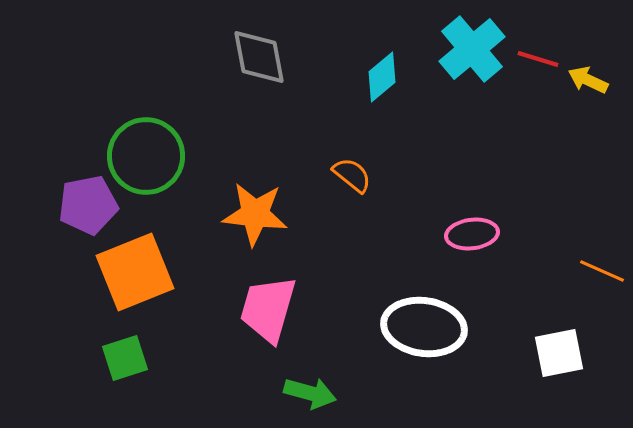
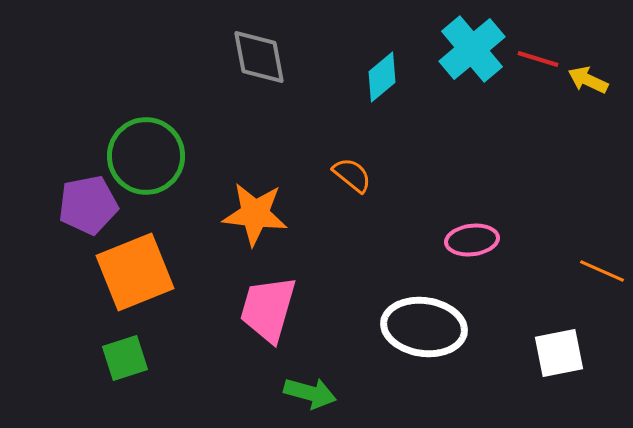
pink ellipse: moved 6 px down
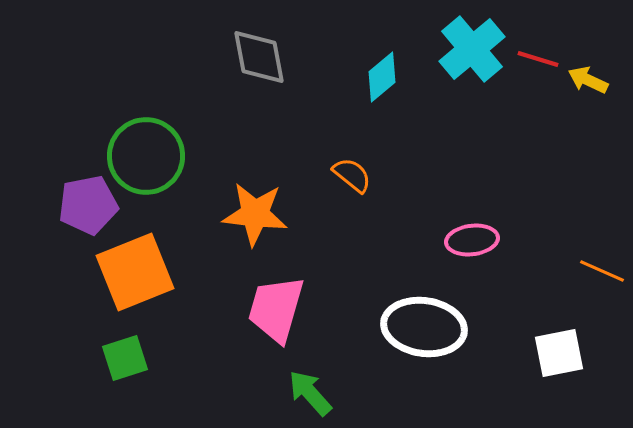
pink trapezoid: moved 8 px right
green arrow: rotated 147 degrees counterclockwise
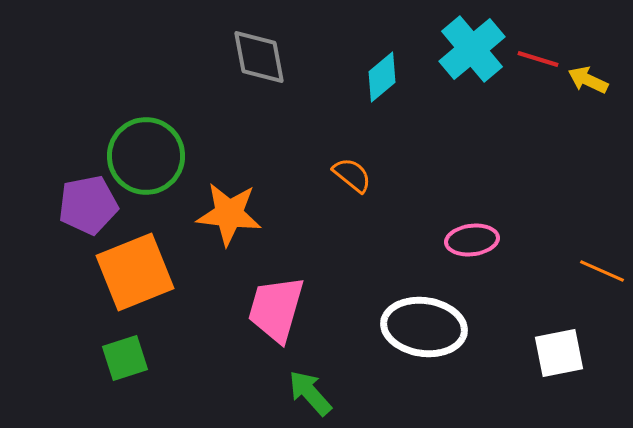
orange star: moved 26 px left
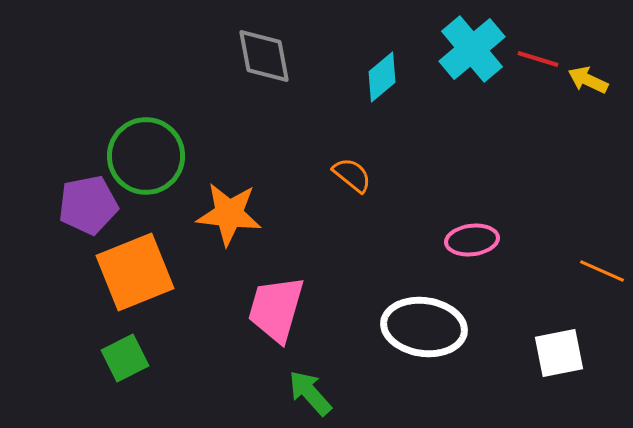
gray diamond: moved 5 px right, 1 px up
green square: rotated 9 degrees counterclockwise
